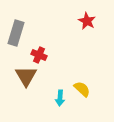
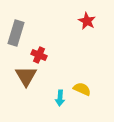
yellow semicircle: rotated 18 degrees counterclockwise
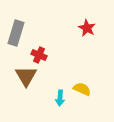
red star: moved 7 px down
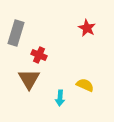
brown triangle: moved 3 px right, 3 px down
yellow semicircle: moved 3 px right, 4 px up
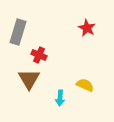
gray rectangle: moved 2 px right, 1 px up
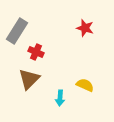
red star: moved 2 px left; rotated 12 degrees counterclockwise
gray rectangle: moved 1 px left, 1 px up; rotated 15 degrees clockwise
red cross: moved 3 px left, 3 px up
brown triangle: rotated 15 degrees clockwise
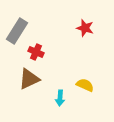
brown triangle: rotated 20 degrees clockwise
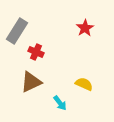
red star: rotated 24 degrees clockwise
brown triangle: moved 2 px right, 3 px down
yellow semicircle: moved 1 px left, 1 px up
cyan arrow: moved 5 px down; rotated 42 degrees counterclockwise
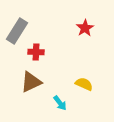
red cross: rotated 21 degrees counterclockwise
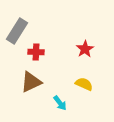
red star: moved 21 px down
